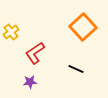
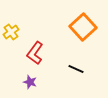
red L-shape: rotated 20 degrees counterclockwise
purple star: rotated 24 degrees clockwise
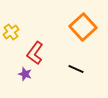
purple star: moved 5 px left, 8 px up
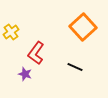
red L-shape: moved 1 px right
black line: moved 1 px left, 2 px up
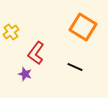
orange square: rotated 16 degrees counterclockwise
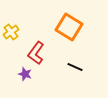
orange square: moved 14 px left
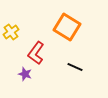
orange square: moved 2 px left
